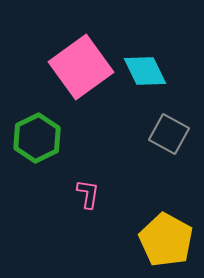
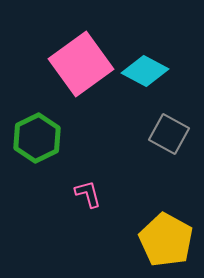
pink square: moved 3 px up
cyan diamond: rotated 36 degrees counterclockwise
pink L-shape: rotated 24 degrees counterclockwise
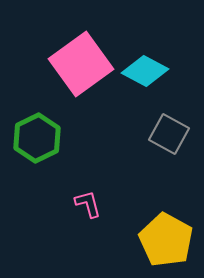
pink L-shape: moved 10 px down
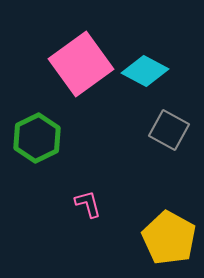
gray square: moved 4 px up
yellow pentagon: moved 3 px right, 2 px up
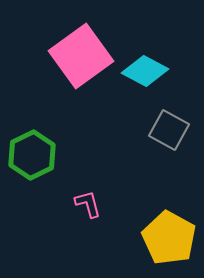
pink square: moved 8 px up
green hexagon: moved 5 px left, 17 px down
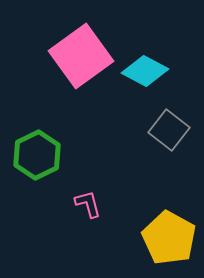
gray square: rotated 9 degrees clockwise
green hexagon: moved 5 px right
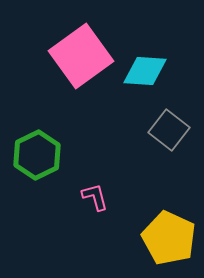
cyan diamond: rotated 24 degrees counterclockwise
pink L-shape: moved 7 px right, 7 px up
yellow pentagon: rotated 4 degrees counterclockwise
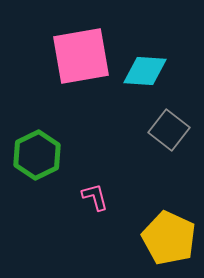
pink square: rotated 26 degrees clockwise
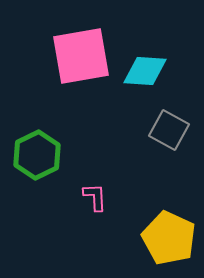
gray square: rotated 9 degrees counterclockwise
pink L-shape: rotated 12 degrees clockwise
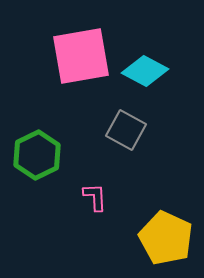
cyan diamond: rotated 24 degrees clockwise
gray square: moved 43 px left
yellow pentagon: moved 3 px left
